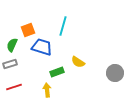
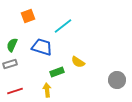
cyan line: rotated 36 degrees clockwise
orange square: moved 14 px up
gray circle: moved 2 px right, 7 px down
red line: moved 1 px right, 4 px down
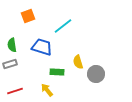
green semicircle: rotated 32 degrees counterclockwise
yellow semicircle: rotated 40 degrees clockwise
green rectangle: rotated 24 degrees clockwise
gray circle: moved 21 px left, 6 px up
yellow arrow: rotated 32 degrees counterclockwise
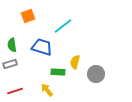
yellow semicircle: moved 3 px left; rotated 32 degrees clockwise
green rectangle: moved 1 px right
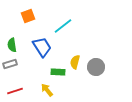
blue trapezoid: rotated 40 degrees clockwise
gray circle: moved 7 px up
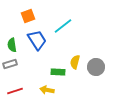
blue trapezoid: moved 5 px left, 7 px up
yellow arrow: rotated 40 degrees counterclockwise
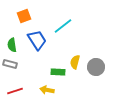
orange square: moved 4 px left
gray rectangle: rotated 32 degrees clockwise
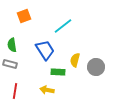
blue trapezoid: moved 8 px right, 10 px down
yellow semicircle: moved 2 px up
red line: rotated 63 degrees counterclockwise
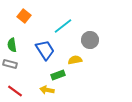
orange square: rotated 32 degrees counterclockwise
yellow semicircle: rotated 64 degrees clockwise
gray circle: moved 6 px left, 27 px up
green rectangle: moved 3 px down; rotated 24 degrees counterclockwise
red line: rotated 63 degrees counterclockwise
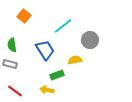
green rectangle: moved 1 px left
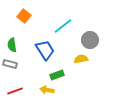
yellow semicircle: moved 6 px right, 1 px up
red line: rotated 56 degrees counterclockwise
